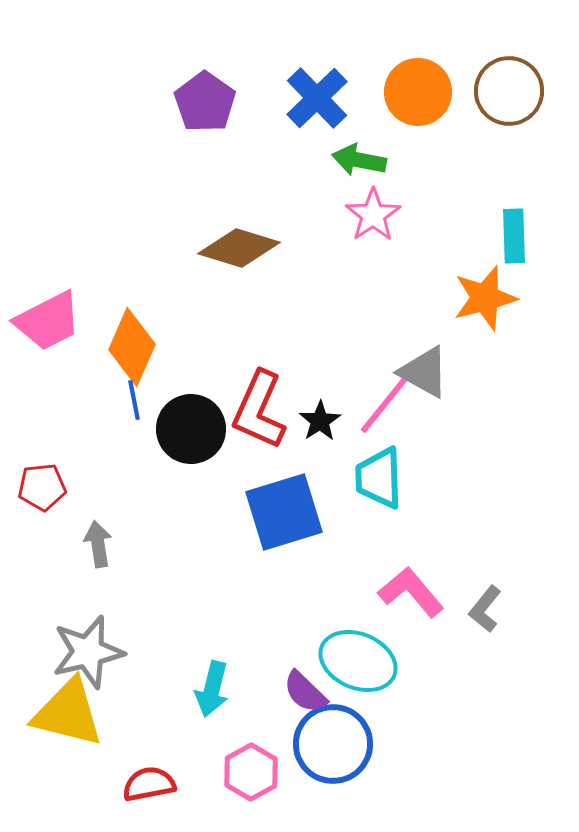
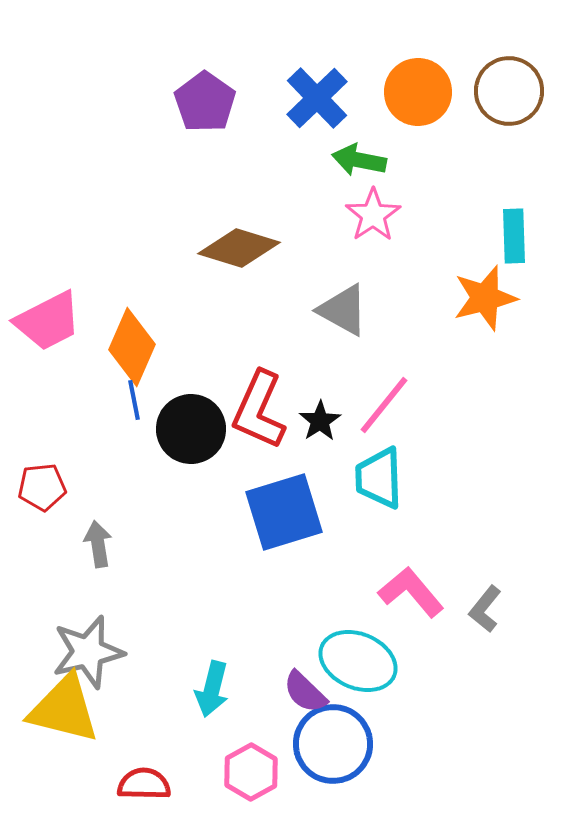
gray triangle: moved 81 px left, 62 px up
yellow triangle: moved 4 px left, 4 px up
red semicircle: moved 5 px left; rotated 12 degrees clockwise
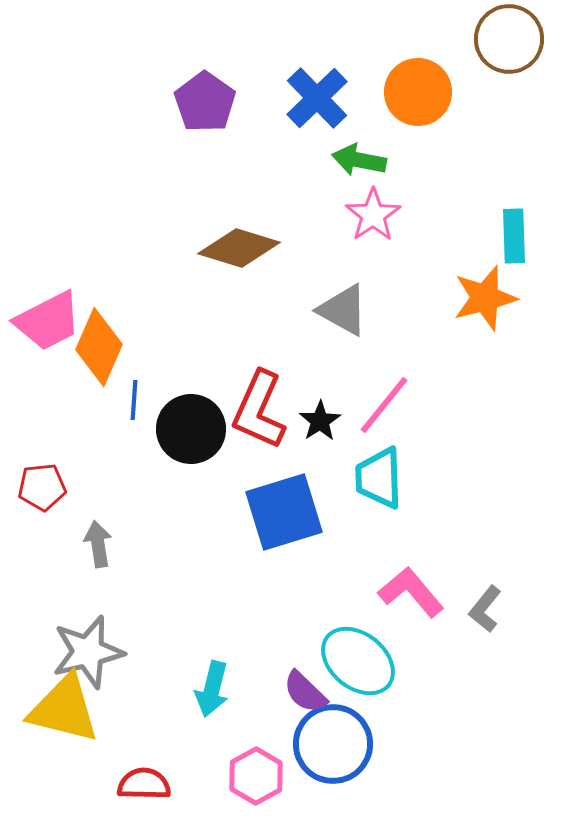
brown circle: moved 52 px up
orange diamond: moved 33 px left
blue line: rotated 15 degrees clockwise
cyan ellipse: rotated 16 degrees clockwise
pink hexagon: moved 5 px right, 4 px down
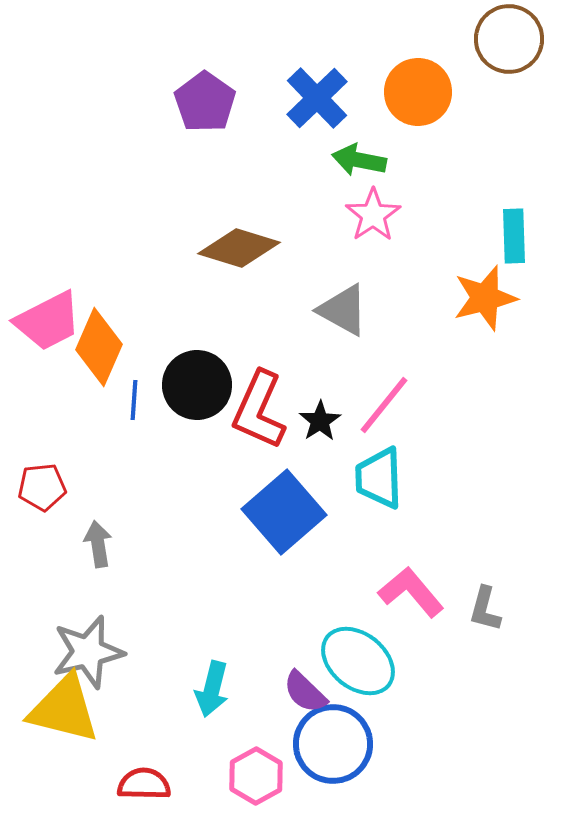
black circle: moved 6 px right, 44 px up
blue square: rotated 24 degrees counterclockwise
gray L-shape: rotated 24 degrees counterclockwise
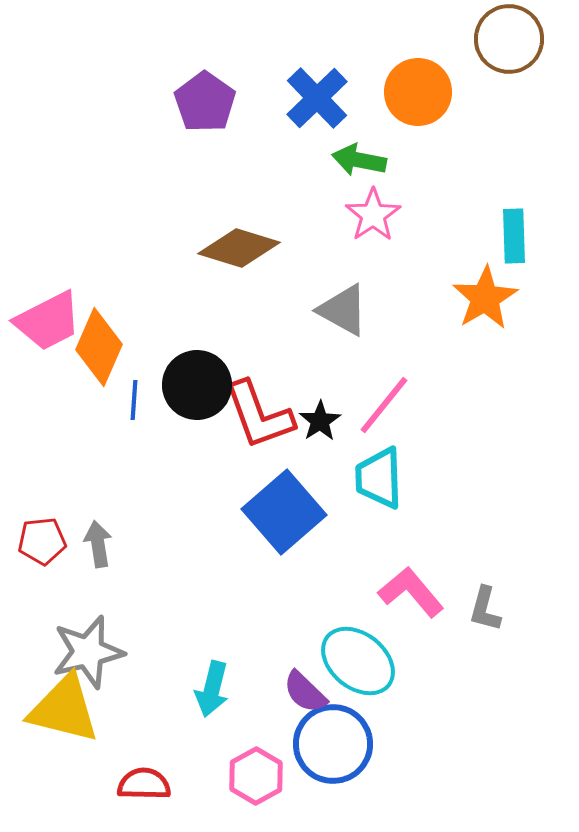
orange star: rotated 16 degrees counterclockwise
red L-shape: moved 5 px down; rotated 44 degrees counterclockwise
red pentagon: moved 54 px down
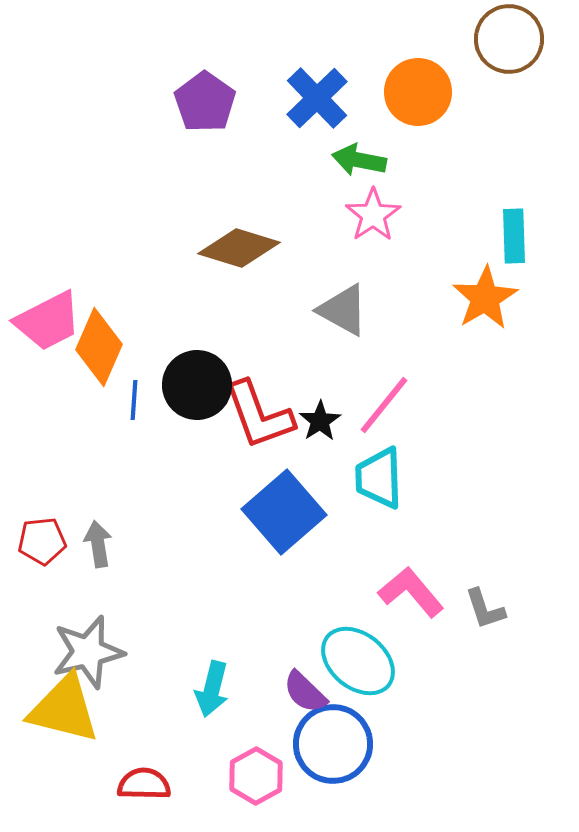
gray L-shape: rotated 33 degrees counterclockwise
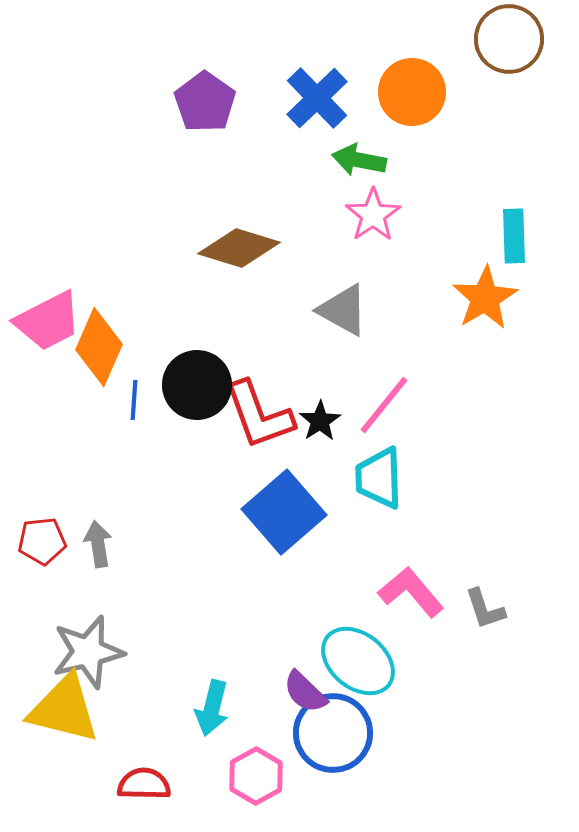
orange circle: moved 6 px left
cyan arrow: moved 19 px down
blue circle: moved 11 px up
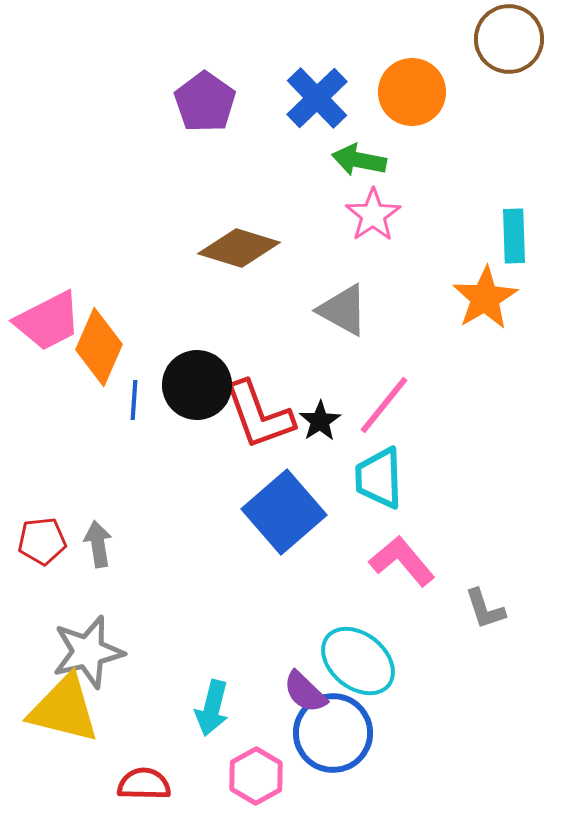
pink L-shape: moved 9 px left, 31 px up
